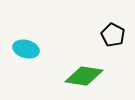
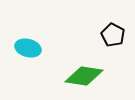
cyan ellipse: moved 2 px right, 1 px up
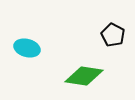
cyan ellipse: moved 1 px left
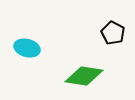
black pentagon: moved 2 px up
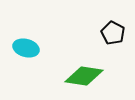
cyan ellipse: moved 1 px left
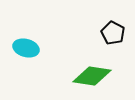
green diamond: moved 8 px right
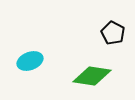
cyan ellipse: moved 4 px right, 13 px down; rotated 35 degrees counterclockwise
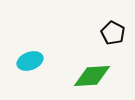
green diamond: rotated 12 degrees counterclockwise
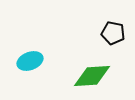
black pentagon: rotated 15 degrees counterclockwise
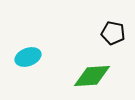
cyan ellipse: moved 2 px left, 4 px up
